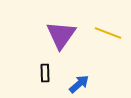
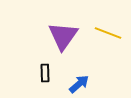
purple triangle: moved 2 px right, 1 px down
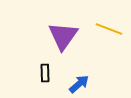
yellow line: moved 1 px right, 4 px up
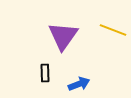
yellow line: moved 4 px right, 1 px down
blue arrow: rotated 20 degrees clockwise
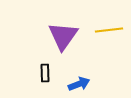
yellow line: moved 4 px left; rotated 28 degrees counterclockwise
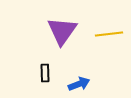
yellow line: moved 4 px down
purple triangle: moved 1 px left, 5 px up
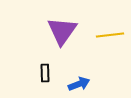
yellow line: moved 1 px right, 1 px down
